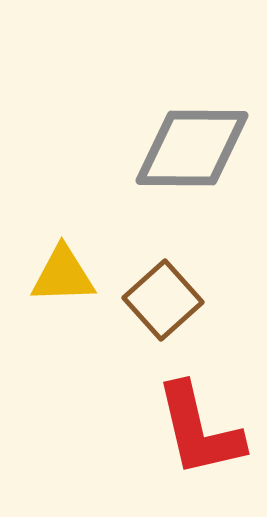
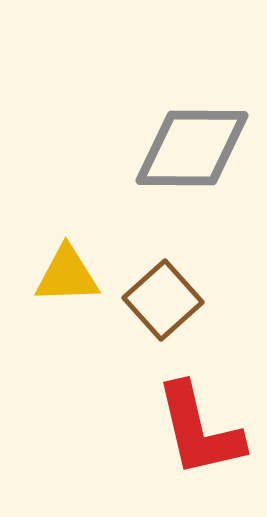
yellow triangle: moved 4 px right
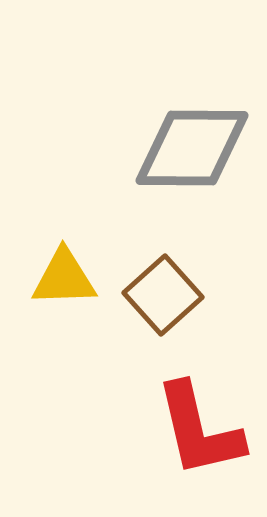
yellow triangle: moved 3 px left, 3 px down
brown square: moved 5 px up
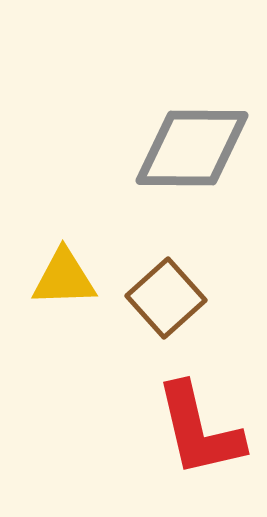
brown square: moved 3 px right, 3 px down
